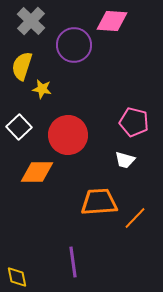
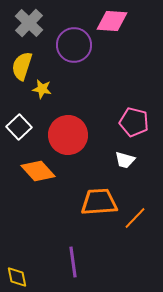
gray cross: moved 2 px left, 2 px down
orange diamond: moved 1 px right, 1 px up; rotated 48 degrees clockwise
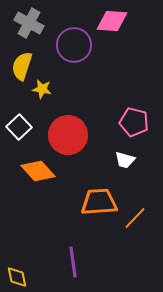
gray cross: rotated 16 degrees counterclockwise
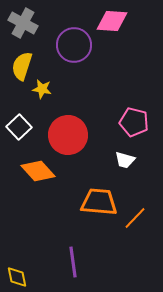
gray cross: moved 6 px left
orange trapezoid: rotated 9 degrees clockwise
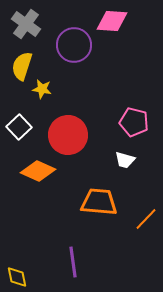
gray cross: moved 3 px right, 1 px down; rotated 8 degrees clockwise
orange diamond: rotated 24 degrees counterclockwise
orange line: moved 11 px right, 1 px down
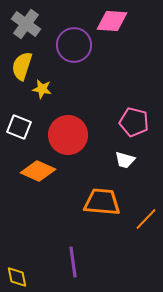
white square: rotated 25 degrees counterclockwise
orange trapezoid: moved 3 px right
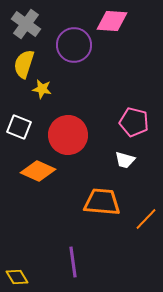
yellow semicircle: moved 2 px right, 2 px up
yellow diamond: rotated 20 degrees counterclockwise
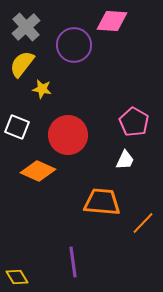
gray cross: moved 3 px down; rotated 12 degrees clockwise
yellow semicircle: moved 2 px left; rotated 20 degrees clockwise
pink pentagon: rotated 16 degrees clockwise
white square: moved 2 px left
white trapezoid: rotated 80 degrees counterclockwise
orange line: moved 3 px left, 4 px down
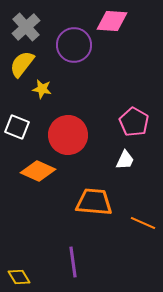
orange trapezoid: moved 8 px left
orange line: rotated 70 degrees clockwise
yellow diamond: moved 2 px right
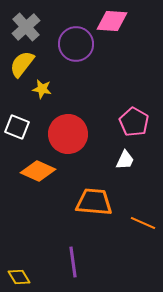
purple circle: moved 2 px right, 1 px up
red circle: moved 1 px up
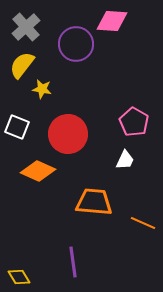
yellow semicircle: moved 1 px down
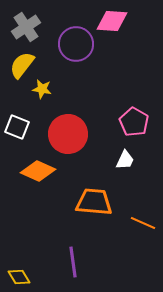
gray cross: rotated 8 degrees clockwise
